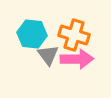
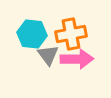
orange cross: moved 3 px left, 1 px up; rotated 28 degrees counterclockwise
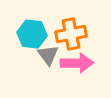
pink arrow: moved 4 px down
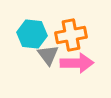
orange cross: moved 1 px down
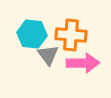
orange cross: rotated 16 degrees clockwise
pink arrow: moved 6 px right
